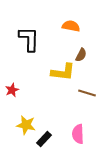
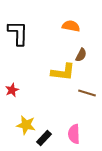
black L-shape: moved 11 px left, 6 px up
pink semicircle: moved 4 px left
black rectangle: moved 1 px up
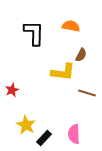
black L-shape: moved 16 px right
yellow star: rotated 18 degrees clockwise
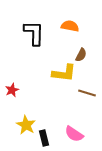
orange semicircle: moved 1 px left
yellow L-shape: moved 1 px right, 1 px down
pink semicircle: rotated 54 degrees counterclockwise
black rectangle: rotated 56 degrees counterclockwise
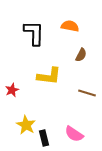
yellow L-shape: moved 15 px left, 3 px down
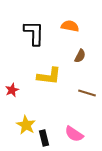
brown semicircle: moved 1 px left, 1 px down
